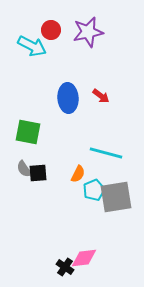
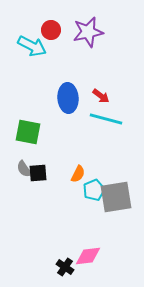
cyan line: moved 34 px up
pink diamond: moved 4 px right, 2 px up
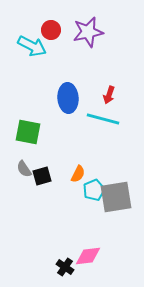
red arrow: moved 8 px right, 1 px up; rotated 72 degrees clockwise
cyan line: moved 3 px left
black square: moved 4 px right, 3 px down; rotated 12 degrees counterclockwise
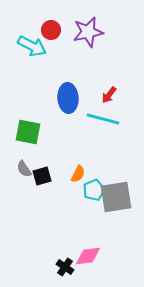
red arrow: rotated 18 degrees clockwise
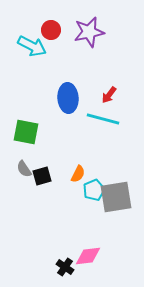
purple star: moved 1 px right
green square: moved 2 px left
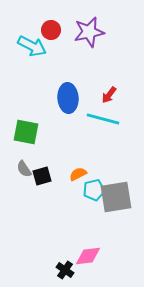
orange semicircle: rotated 144 degrees counterclockwise
cyan pentagon: rotated 10 degrees clockwise
black cross: moved 3 px down
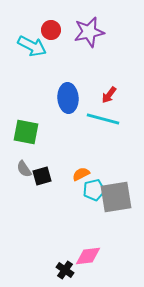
orange semicircle: moved 3 px right
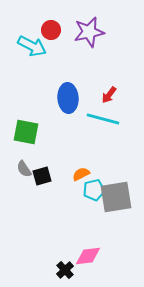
black cross: rotated 12 degrees clockwise
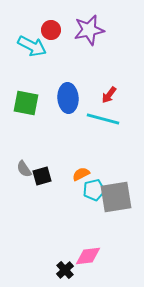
purple star: moved 2 px up
green square: moved 29 px up
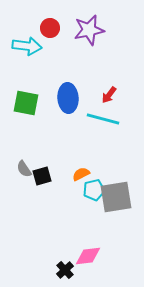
red circle: moved 1 px left, 2 px up
cyan arrow: moved 5 px left; rotated 20 degrees counterclockwise
